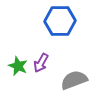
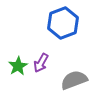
blue hexagon: moved 3 px right, 2 px down; rotated 20 degrees counterclockwise
green star: rotated 18 degrees clockwise
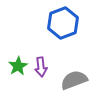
purple arrow: moved 4 px down; rotated 36 degrees counterclockwise
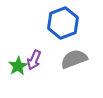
purple arrow: moved 7 px left, 7 px up; rotated 30 degrees clockwise
gray semicircle: moved 21 px up
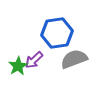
blue hexagon: moved 6 px left, 10 px down; rotated 12 degrees clockwise
purple arrow: rotated 24 degrees clockwise
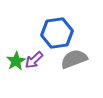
green star: moved 2 px left, 5 px up
